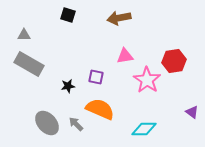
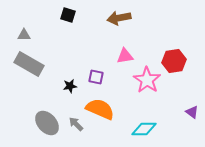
black star: moved 2 px right
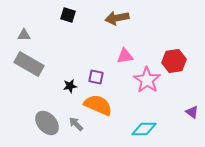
brown arrow: moved 2 px left
orange semicircle: moved 2 px left, 4 px up
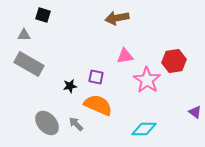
black square: moved 25 px left
purple triangle: moved 3 px right
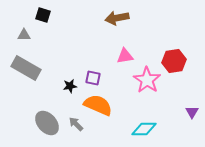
gray rectangle: moved 3 px left, 4 px down
purple square: moved 3 px left, 1 px down
purple triangle: moved 3 px left; rotated 24 degrees clockwise
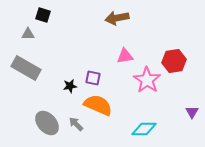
gray triangle: moved 4 px right, 1 px up
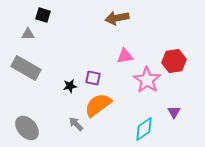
orange semicircle: rotated 60 degrees counterclockwise
purple triangle: moved 18 px left
gray ellipse: moved 20 px left, 5 px down
cyan diamond: rotated 35 degrees counterclockwise
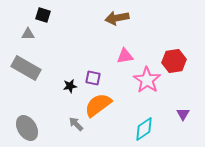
purple triangle: moved 9 px right, 2 px down
gray ellipse: rotated 10 degrees clockwise
